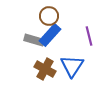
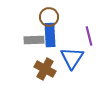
brown circle: moved 1 px down
blue rectangle: rotated 45 degrees counterclockwise
gray rectangle: rotated 18 degrees counterclockwise
blue triangle: moved 8 px up
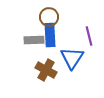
brown cross: moved 1 px right, 1 px down
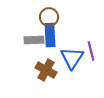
purple line: moved 2 px right, 15 px down
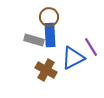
gray rectangle: rotated 18 degrees clockwise
purple line: moved 4 px up; rotated 18 degrees counterclockwise
blue triangle: moved 1 px right; rotated 30 degrees clockwise
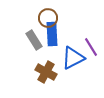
brown circle: moved 1 px left, 1 px down
blue rectangle: moved 2 px right, 1 px up
gray rectangle: rotated 42 degrees clockwise
brown cross: moved 2 px down
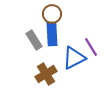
brown circle: moved 4 px right, 4 px up
blue triangle: moved 1 px right
brown cross: moved 2 px down; rotated 30 degrees clockwise
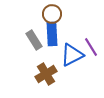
blue triangle: moved 2 px left, 3 px up
